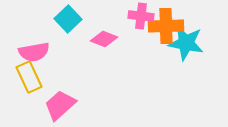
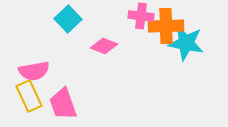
pink diamond: moved 7 px down
pink semicircle: moved 19 px down
yellow rectangle: moved 19 px down
pink trapezoid: moved 3 px right, 1 px up; rotated 68 degrees counterclockwise
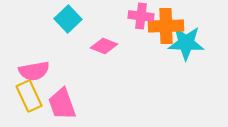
cyan star: rotated 9 degrees counterclockwise
pink trapezoid: moved 1 px left
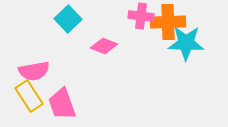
orange cross: moved 2 px right, 4 px up
yellow rectangle: rotated 8 degrees counterclockwise
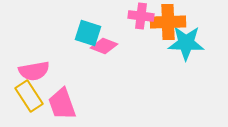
cyan square: moved 20 px right, 14 px down; rotated 28 degrees counterclockwise
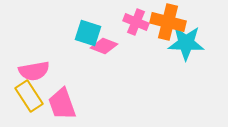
pink cross: moved 5 px left, 6 px down; rotated 15 degrees clockwise
orange cross: rotated 16 degrees clockwise
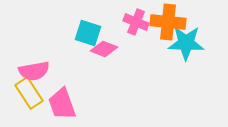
orange cross: rotated 8 degrees counterclockwise
pink diamond: moved 3 px down
yellow rectangle: moved 3 px up
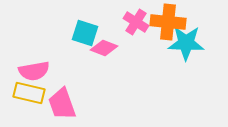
pink cross: rotated 10 degrees clockwise
cyan square: moved 3 px left
pink diamond: moved 1 px up
yellow rectangle: rotated 44 degrees counterclockwise
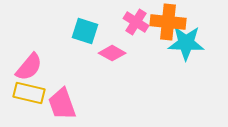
cyan square: moved 2 px up
pink diamond: moved 8 px right, 5 px down; rotated 8 degrees clockwise
pink semicircle: moved 5 px left, 4 px up; rotated 40 degrees counterclockwise
